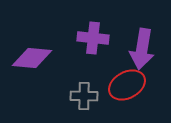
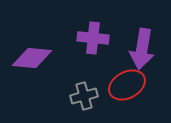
gray cross: rotated 16 degrees counterclockwise
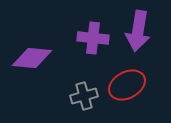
purple arrow: moved 4 px left, 18 px up
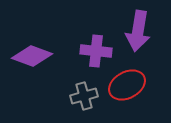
purple cross: moved 3 px right, 13 px down
purple diamond: moved 2 px up; rotated 15 degrees clockwise
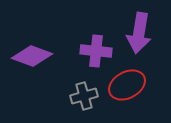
purple arrow: moved 1 px right, 2 px down
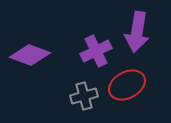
purple arrow: moved 2 px left, 1 px up
purple cross: rotated 32 degrees counterclockwise
purple diamond: moved 2 px left, 1 px up
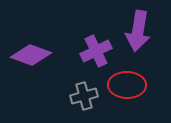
purple arrow: moved 1 px right, 1 px up
purple diamond: moved 1 px right
red ellipse: rotated 30 degrees clockwise
